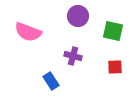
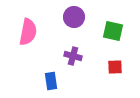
purple circle: moved 4 px left, 1 px down
pink semicircle: rotated 100 degrees counterclockwise
blue rectangle: rotated 24 degrees clockwise
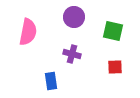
purple cross: moved 1 px left, 2 px up
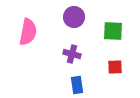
green square: rotated 10 degrees counterclockwise
blue rectangle: moved 26 px right, 4 px down
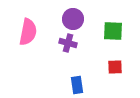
purple circle: moved 1 px left, 2 px down
purple cross: moved 4 px left, 11 px up
